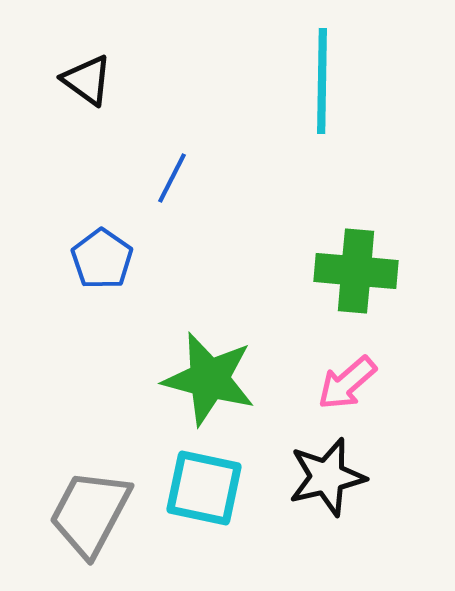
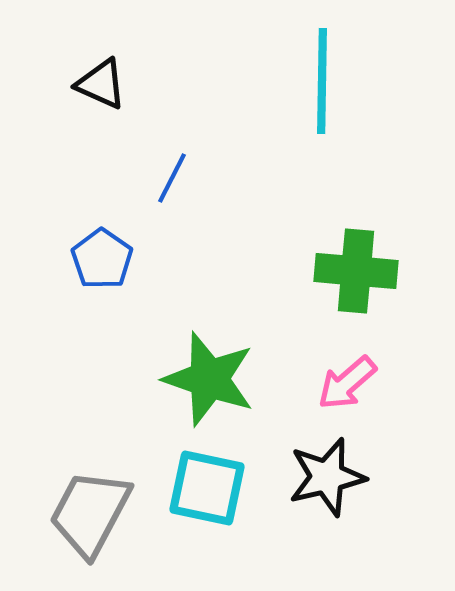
black triangle: moved 14 px right, 4 px down; rotated 12 degrees counterclockwise
green star: rotated 4 degrees clockwise
cyan square: moved 3 px right
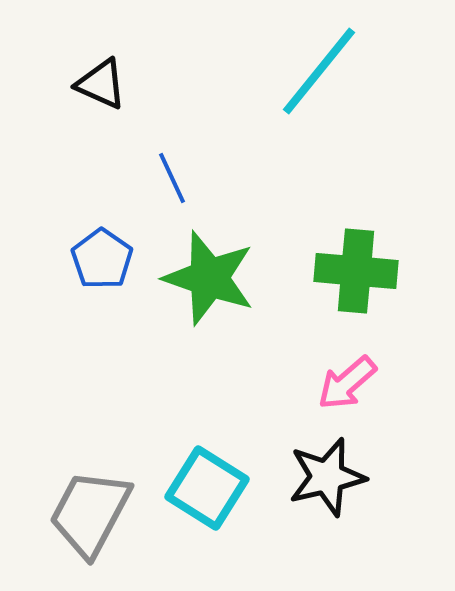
cyan line: moved 3 px left, 10 px up; rotated 38 degrees clockwise
blue line: rotated 52 degrees counterclockwise
green star: moved 101 px up
cyan square: rotated 20 degrees clockwise
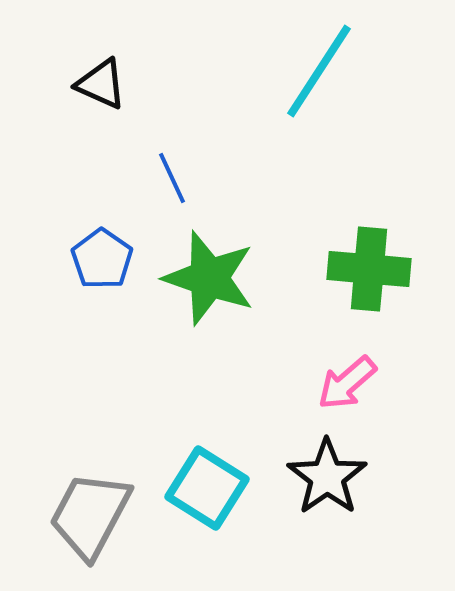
cyan line: rotated 6 degrees counterclockwise
green cross: moved 13 px right, 2 px up
black star: rotated 22 degrees counterclockwise
gray trapezoid: moved 2 px down
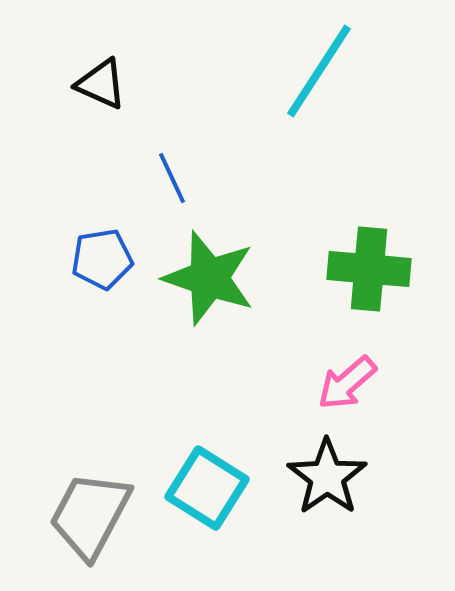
blue pentagon: rotated 28 degrees clockwise
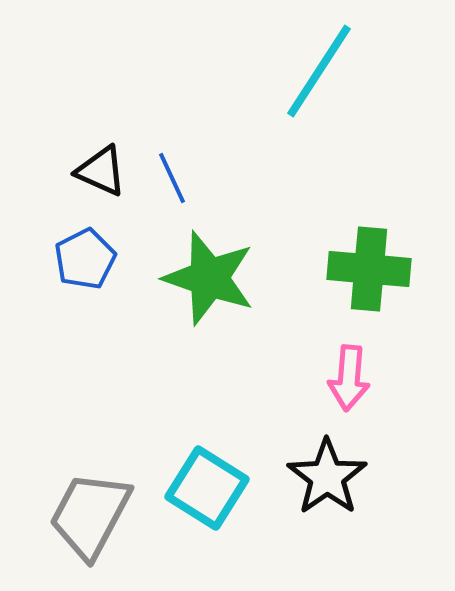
black triangle: moved 87 px down
blue pentagon: moved 17 px left; rotated 18 degrees counterclockwise
pink arrow: moved 2 px right, 5 px up; rotated 44 degrees counterclockwise
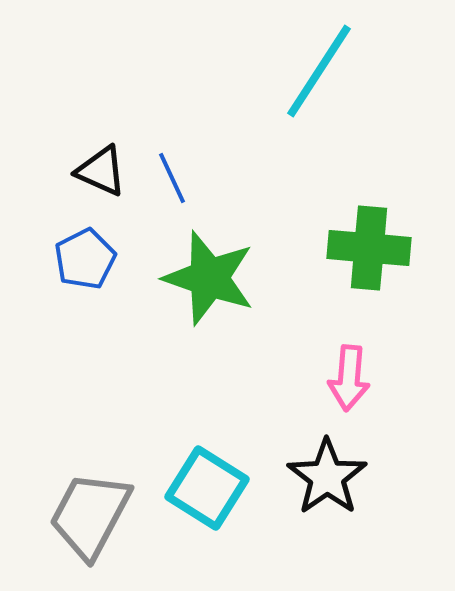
green cross: moved 21 px up
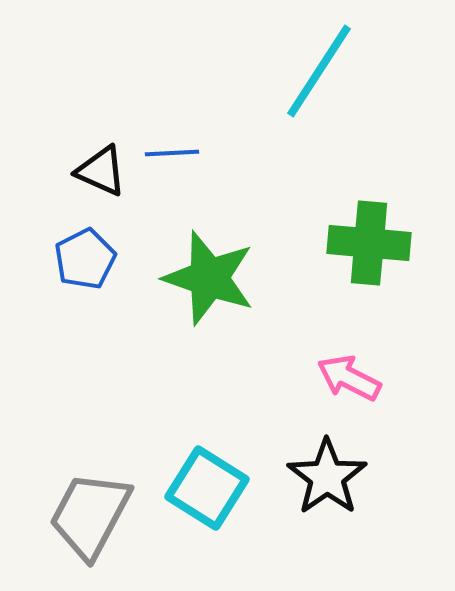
blue line: moved 25 px up; rotated 68 degrees counterclockwise
green cross: moved 5 px up
pink arrow: rotated 112 degrees clockwise
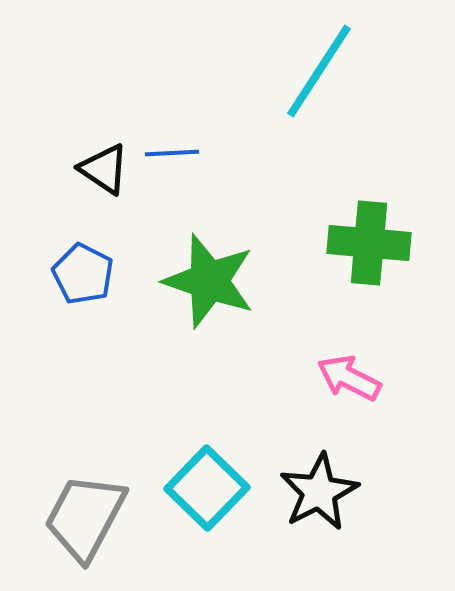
black triangle: moved 3 px right, 2 px up; rotated 10 degrees clockwise
blue pentagon: moved 2 px left, 15 px down; rotated 18 degrees counterclockwise
green star: moved 3 px down
black star: moved 8 px left, 15 px down; rotated 8 degrees clockwise
cyan square: rotated 12 degrees clockwise
gray trapezoid: moved 5 px left, 2 px down
